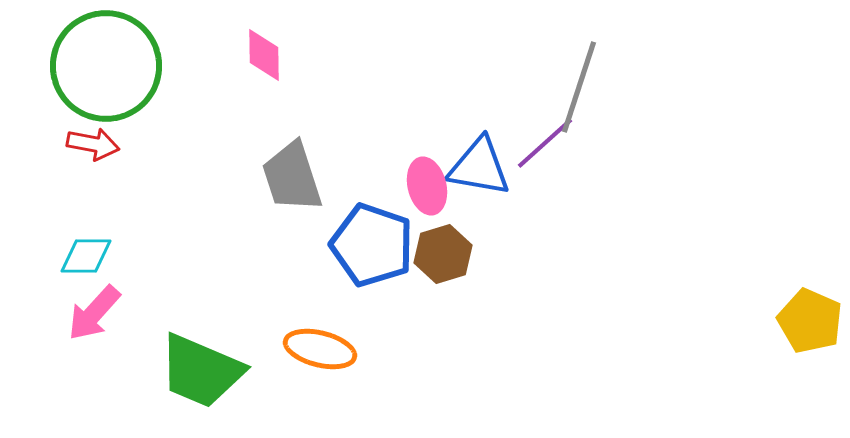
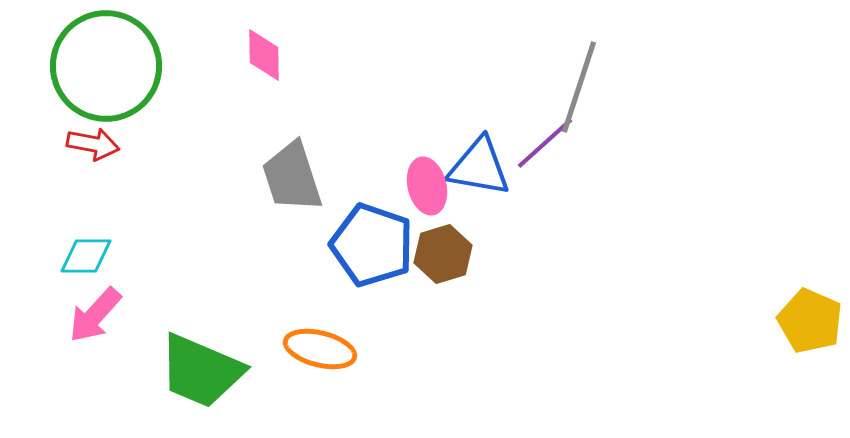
pink arrow: moved 1 px right, 2 px down
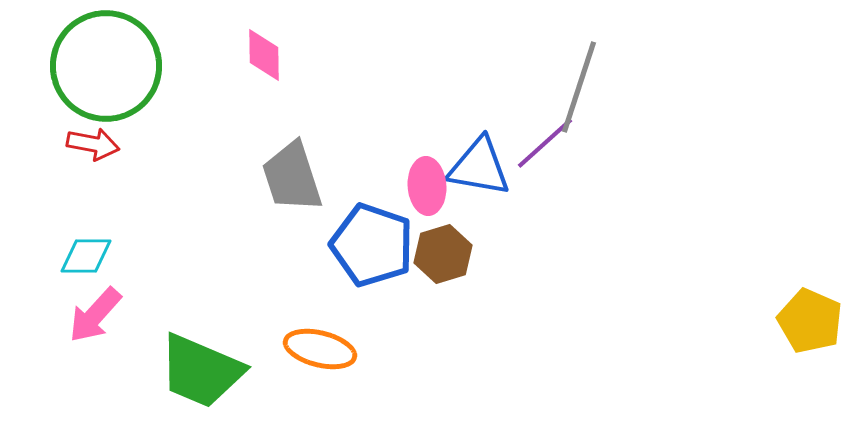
pink ellipse: rotated 10 degrees clockwise
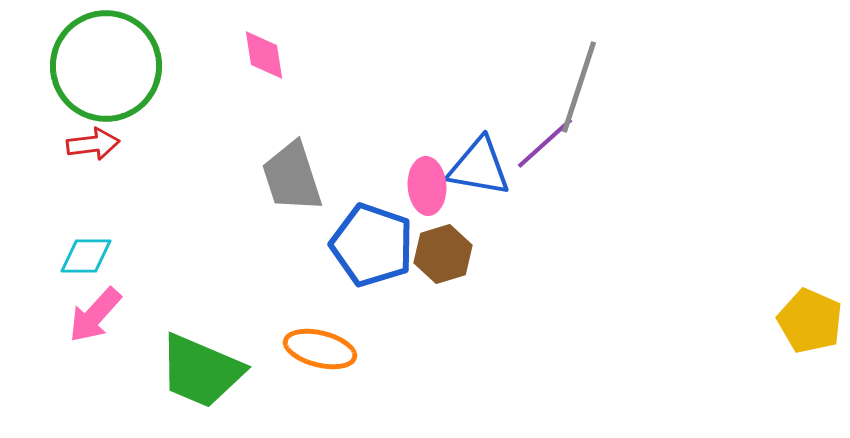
pink diamond: rotated 8 degrees counterclockwise
red arrow: rotated 18 degrees counterclockwise
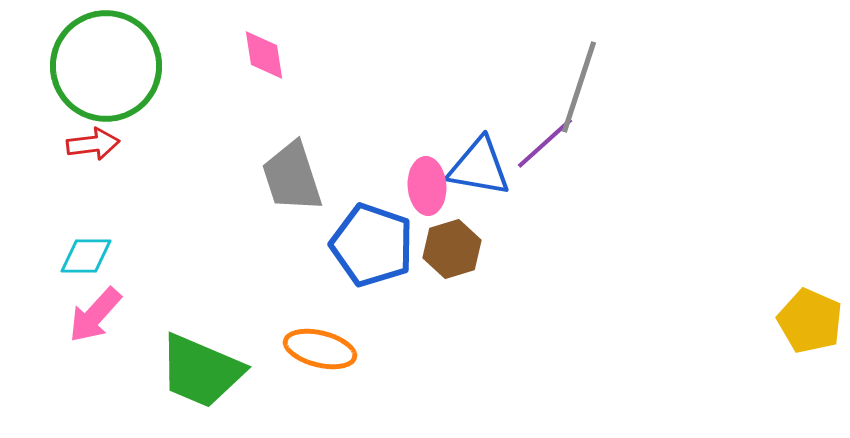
brown hexagon: moved 9 px right, 5 px up
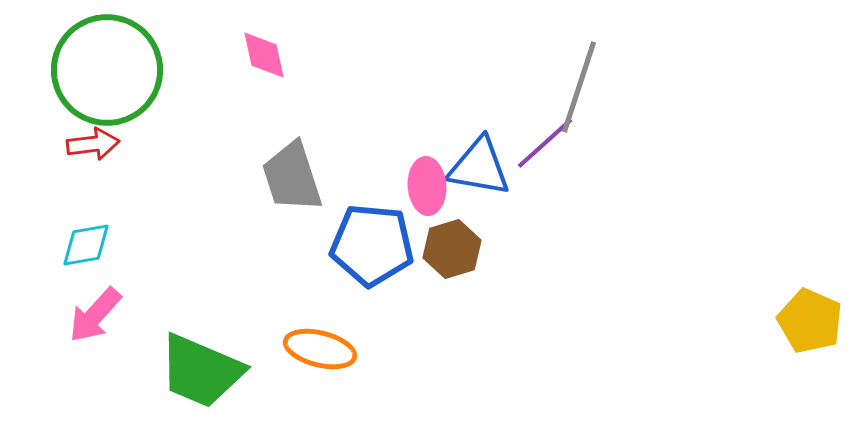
pink diamond: rotated 4 degrees counterclockwise
green circle: moved 1 px right, 4 px down
blue pentagon: rotated 14 degrees counterclockwise
cyan diamond: moved 11 px up; rotated 10 degrees counterclockwise
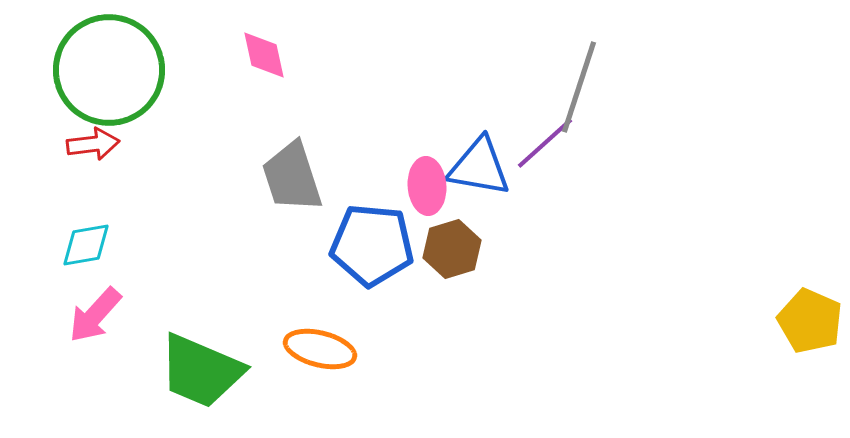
green circle: moved 2 px right
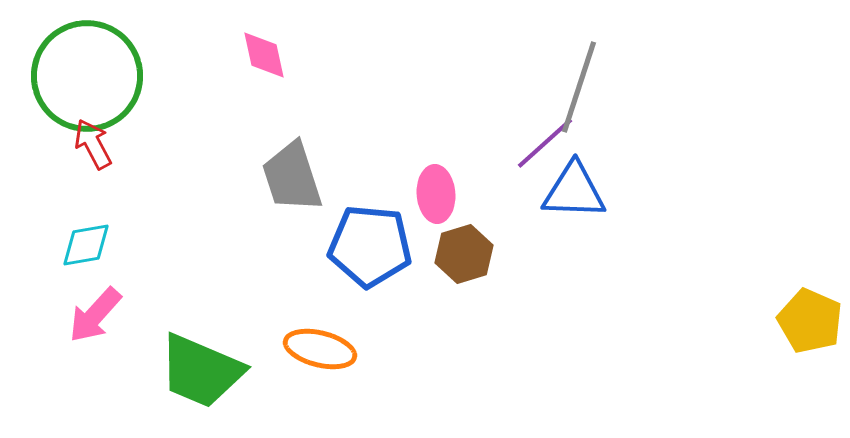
green circle: moved 22 px left, 6 px down
red arrow: rotated 111 degrees counterclockwise
blue triangle: moved 95 px right, 24 px down; rotated 8 degrees counterclockwise
pink ellipse: moved 9 px right, 8 px down
blue pentagon: moved 2 px left, 1 px down
brown hexagon: moved 12 px right, 5 px down
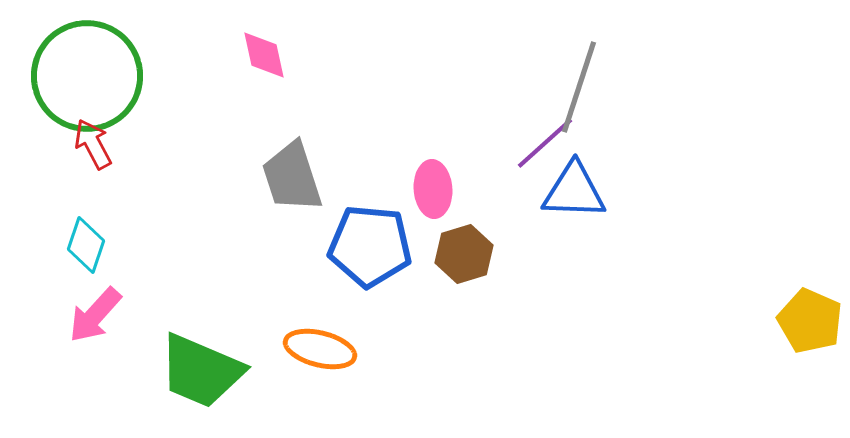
pink ellipse: moved 3 px left, 5 px up
cyan diamond: rotated 62 degrees counterclockwise
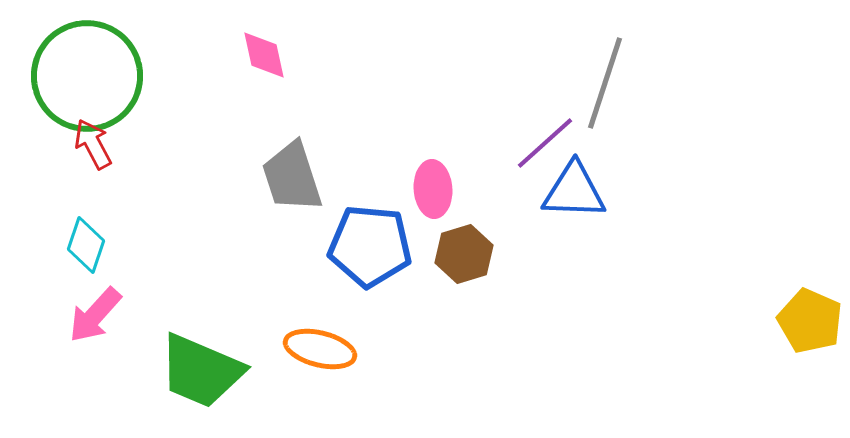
gray line: moved 26 px right, 4 px up
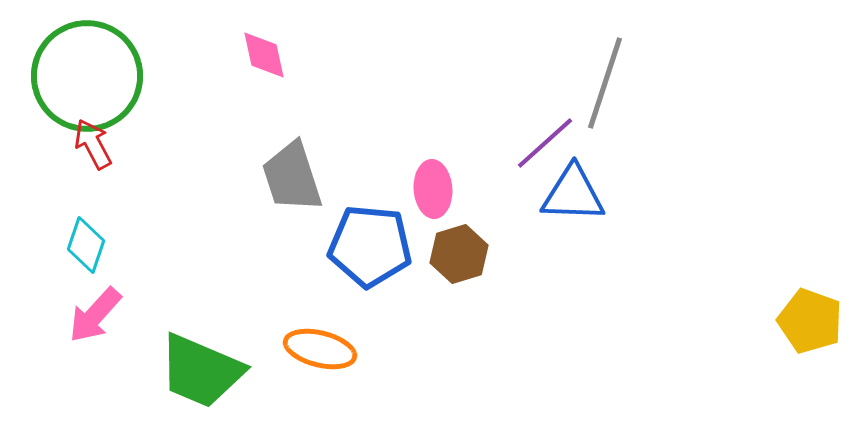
blue triangle: moved 1 px left, 3 px down
brown hexagon: moved 5 px left
yellow pentagon: rotated 4 degrees counterclockwise
